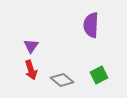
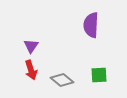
green square: rotated 24 degrees clockwise
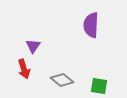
purple triangle: moved 2 px right
red arrow: moved 7 px left, 1 px up
green square: moved 11 px down; rotated 12 degrees clockwise
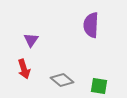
purple triangle: moved 2 px left, 6 px up
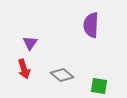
purple triangle: moved 1 px left, 3 px down
gray diamond: moved 5 px up
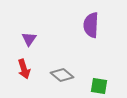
purple triangle: moved 1 px left, 4 px up
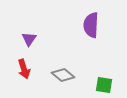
gray diamond: moved 1 px right
green square: moved 5 px right, 1 px up
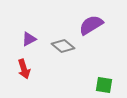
purple semicircle: rotated 55 degrees clockwise
purple triangle: rotated 28 degrees clockwise
gray diamond: moved 29 px up
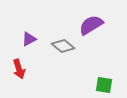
red arrow: moved 5 px left
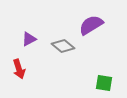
green square: moved 2 px up
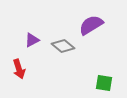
purple triangle: moved 3 px right, 1 px down
